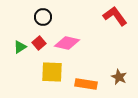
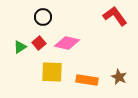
orange rectangle: moved 1 px right, 4 px up
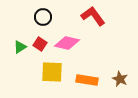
red L-shape: moved 22 px left
red square: moved 1 px right, 1 px down; rotated 16 degrees counterclockwise
brown star: moved 1 px right, 2 px down
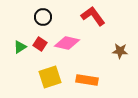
yellow square: moved 2 px left, 5 px down; rotated 20 degrees counterclockwise
brown star: moved 28 px up; rotated 21 degrees counterclockwise
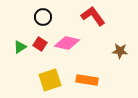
yellow square: moved 3 px down
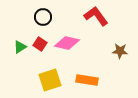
red L-shape: moved 3 px right
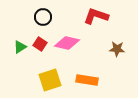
red L-shape: rotated 35 degrees counterclockwise
brown star: moved 3 px left, 2 px up
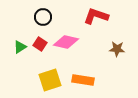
pink diamond: moved 1 px left, 1 px up
orange rectangle: moved 4 px left
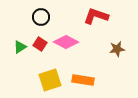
black circle: moved 2 px left
pink diamond: rotated 15 degrees clockwise
brown star: rotated 14 degrees counterclockwise
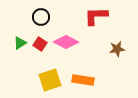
red L-shape: rotated 20 degrees counterclockwise
green triangle: moved 4 px up
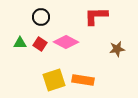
green triangle: rotated 32 degrees clockwise
yellow square: moved 4 px right
